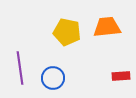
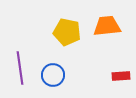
orange trapezoid: moved 1 px up
blue circle: moved 3 px up
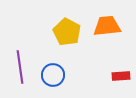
yellow pentagon: rotated 16 degrees clockwise
purple line: moved 1 px up
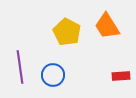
orange trapezoid: rotated 116 degrees counterclockwise
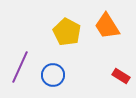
purple line: rotated 32 degrees clockwise
red rectangle: rotated 36 degrees clockwise
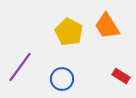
yellow pentagon: moved 2 px right
purple line: rotated 12 degrees clockwise
blue circle: moved 9 px right, 4 px down
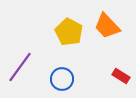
orange trapezoid: rotated 12 degrees counterclockwise
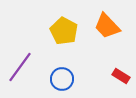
yellow pentagon: moved 5 px left, 1 px up
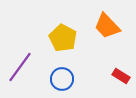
yellow pentagon: moved 1 px left, 7 px down
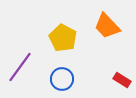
red rectangle: moved 1 px right, 4 px down
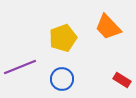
orange trapezoid: moved 1 px right, 1 px down
yellow pentagon: rotated 24 degrees clockwise
purple line: rotated 32 degrees clockwise
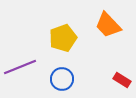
orange trapezoid: moved 2 px up
